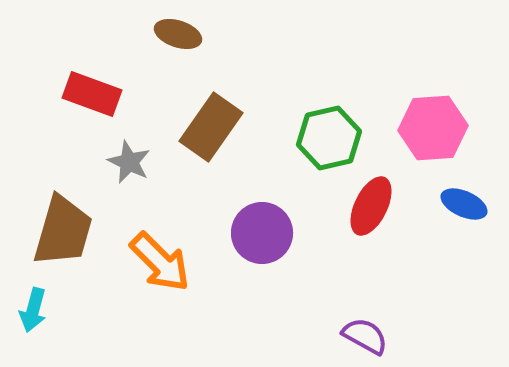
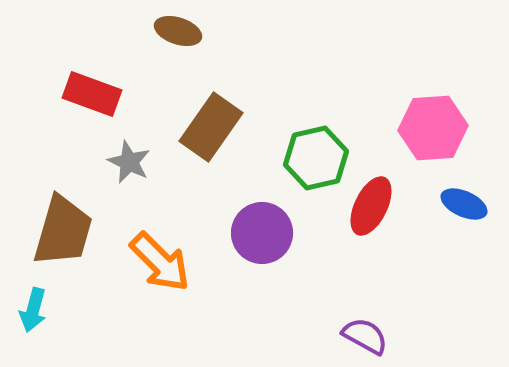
brown ellipse: moved 3 px up
green hexagon: moved 13 px left, 20 px down
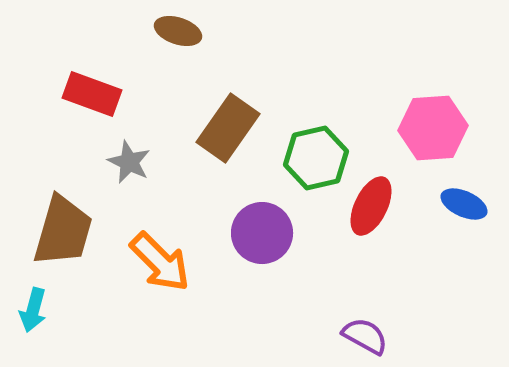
brown rectangle: moved 17 px right, 1 px down
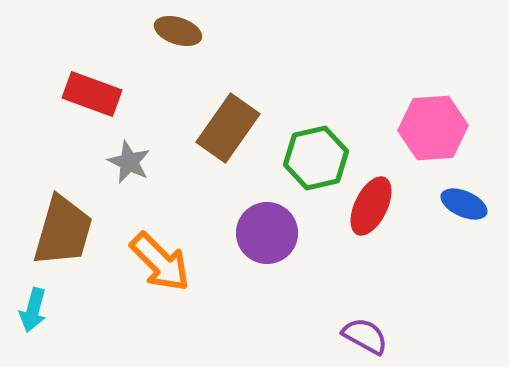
purple circle: moved 5 px right
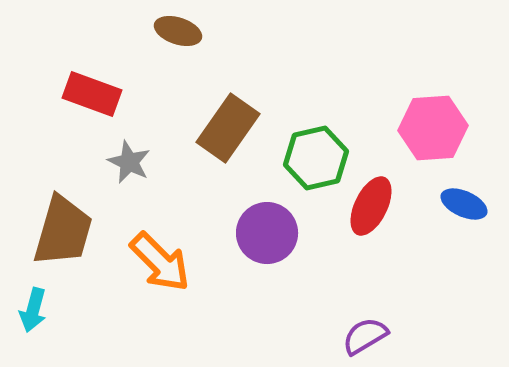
purple semicircle: rotated 60 degrees counterclockwise
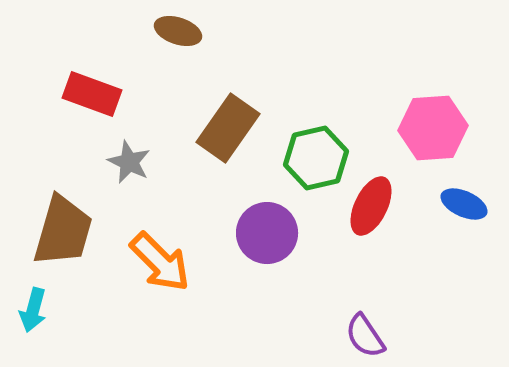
purple semicircle: rotated 93 degrees counterclockwise
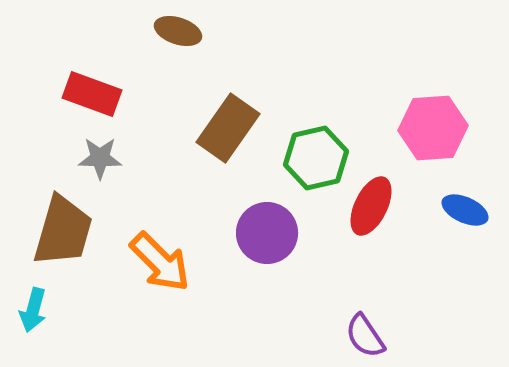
gray star: moved 29 px left, 4 px up; rotated 24 degrees counterclockwise
blue ellipse: moved 1 px right, 6 px down
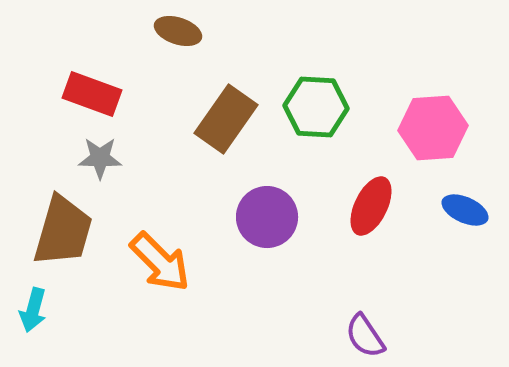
brown rectangle: moved 2 px left, 9 px up
green hexagon: moved 51 px up; rotated 16 degrees clockwise
purple circle: moved 16 px up
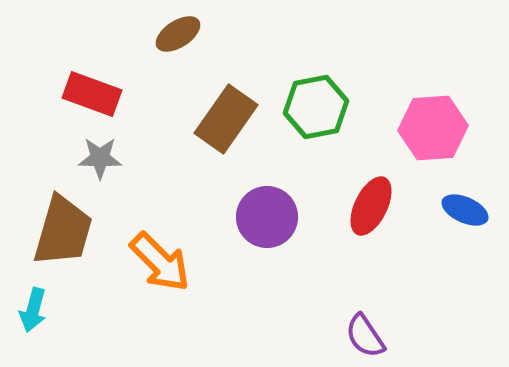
brown ellipse: moved 3 px down; rotated 51 degrees counterclockwise
green hexagon: rotated 14 degrees counterclockwise
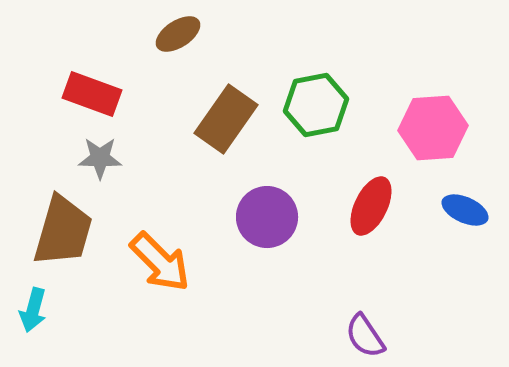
green hexagon: moved 2 px up
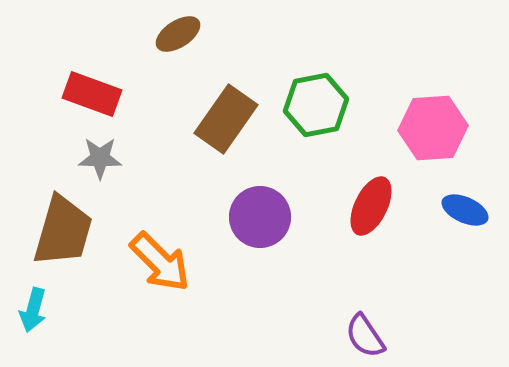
purple circle: moved 7 px left
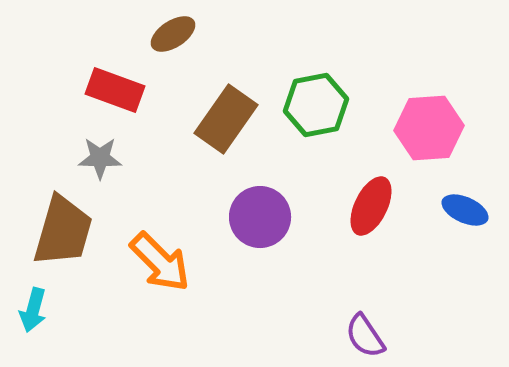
brown ellipse: moved 5 px left
red rectangle: moved 23 px right, 4 px up
pink hexagon: moved 4 px left
